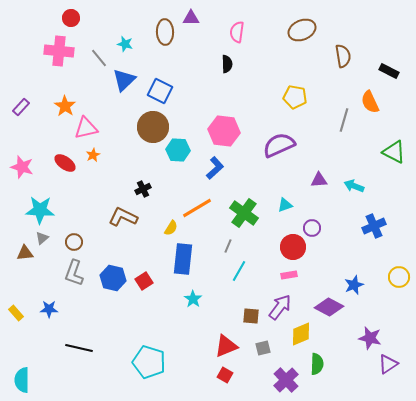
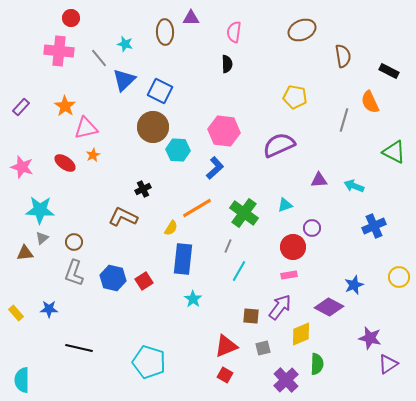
pink semicircle at (237, 32): moved 3 px left
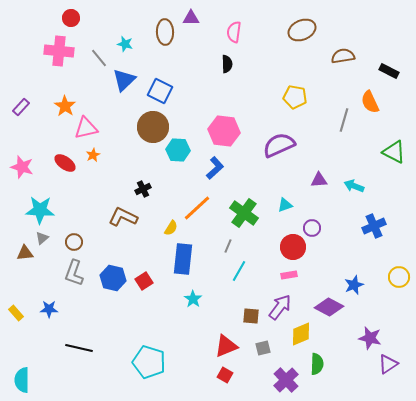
brown semicircle at (343, 56): rotated 90 degrees counterclockwise
orange line at (197, 208): rotated 12 degrees counterclockwise
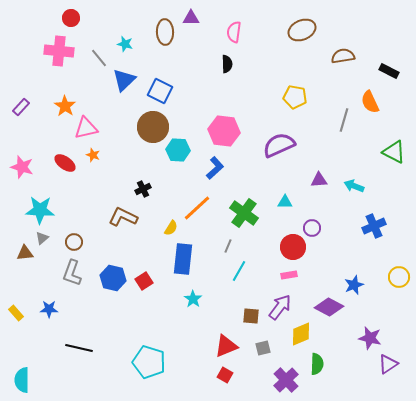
orange star at (93, 155): rotated 24 degrees counterclockwise
cyan triangle at (285, 205): moved 3 px up; rotated 21 degrees clockwise
gray L-shape at (74, 273): moved 2 px left
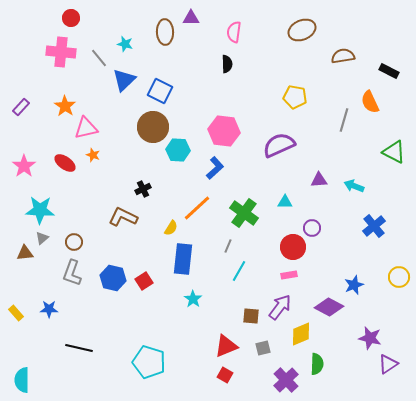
pink cross at (59, 51): moved 2 px right, 1 px down
pink star at (22, 167): moved 2 px right, 1 px up; rotated 20 degrees clockwise
blue cross at (374, 226): rotated 15 degrees counterclockwise
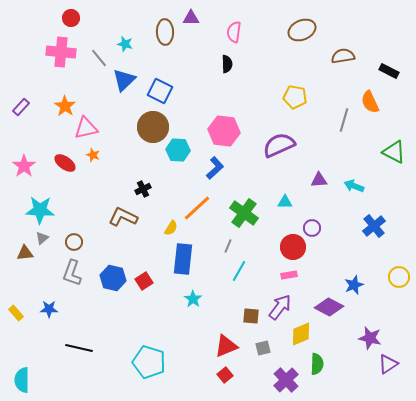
red square at (225, 375): rotated 21 degrees clockwise
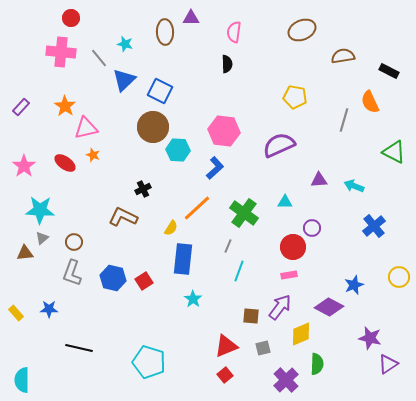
cyan line at (239, 271): rotated 10 degrees counterclockwise
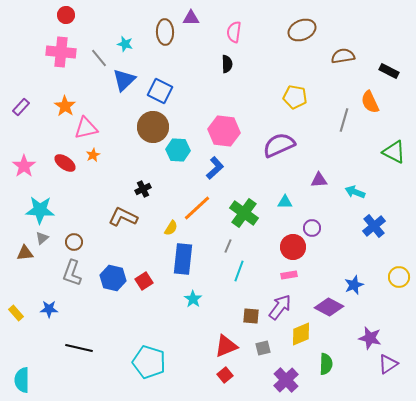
red circle at (71, 18): moved 5 px left, 3 px up
orange star at (93, 155): rotated 24 degrees clockwise
cyan arrow at (354, 186): moved 1 px right, 6 px down
green semicircle at (317, 364): moved 9 px right
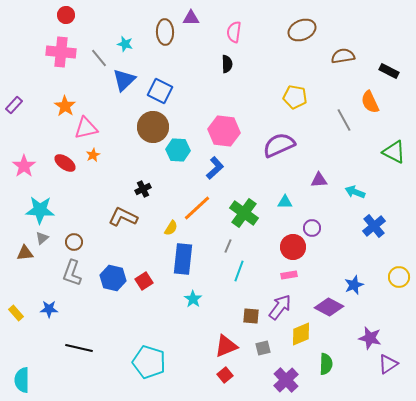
purple rectangle at (21, 107): moved 7 px left, 2 px up
gray line at (344, 120): rotated 45 degrees counterclockwise
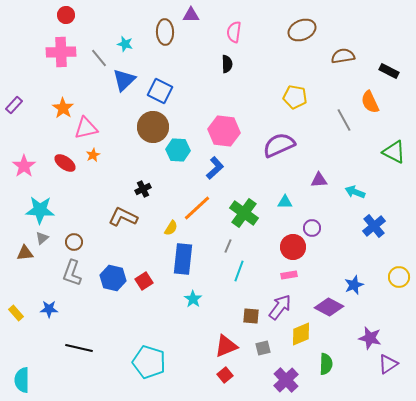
purple triangle at (191, 18): moved 3 px up
pink cross at (61, 52): rotated 8 degrees counterclockwise
orange star at (65, 106): moved 2 px left, 2 px down
